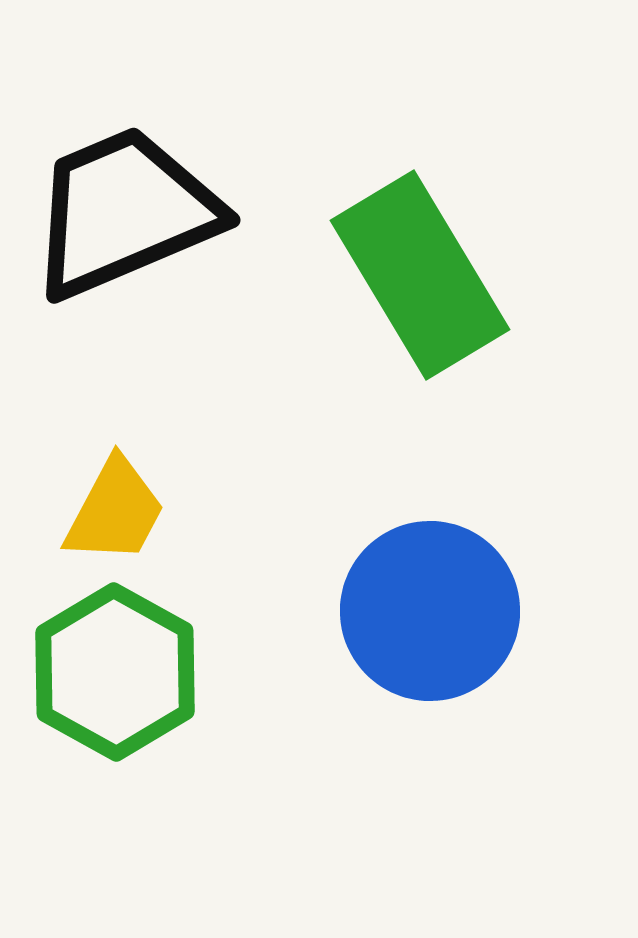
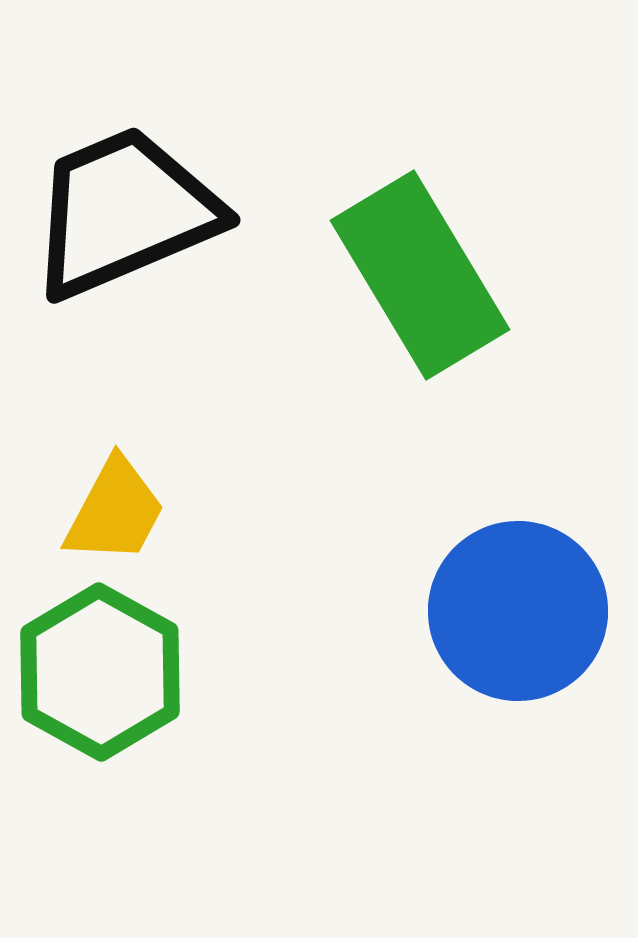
blue circle: moved 88 px right
green hexagon: moved 15 px left
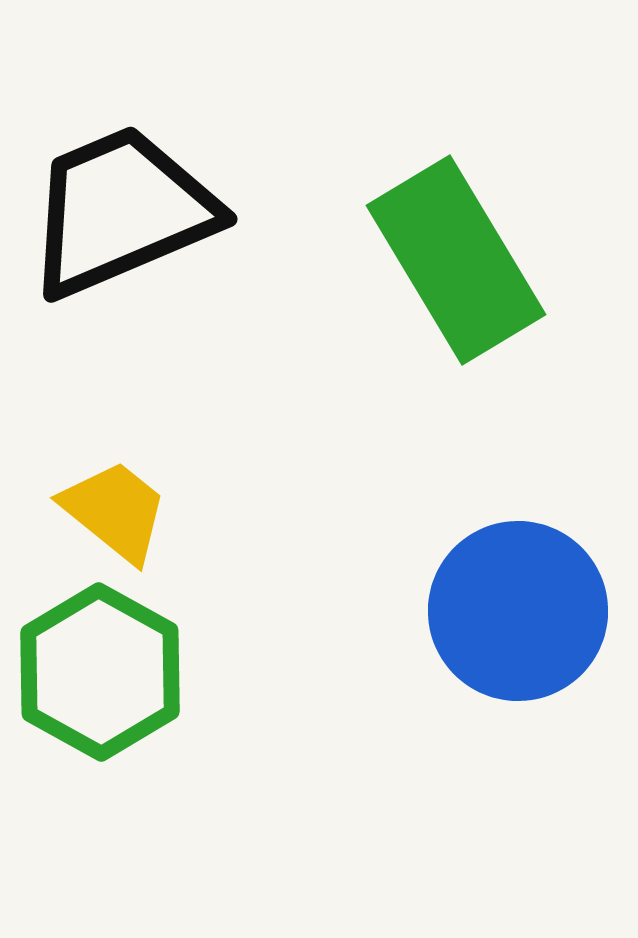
black trapezoid: moved 3 px left, 1 px up
green rectangle: moved 36 px right, 15 px up
yellow trapezoid: rotated 79 degrees counterclockwise
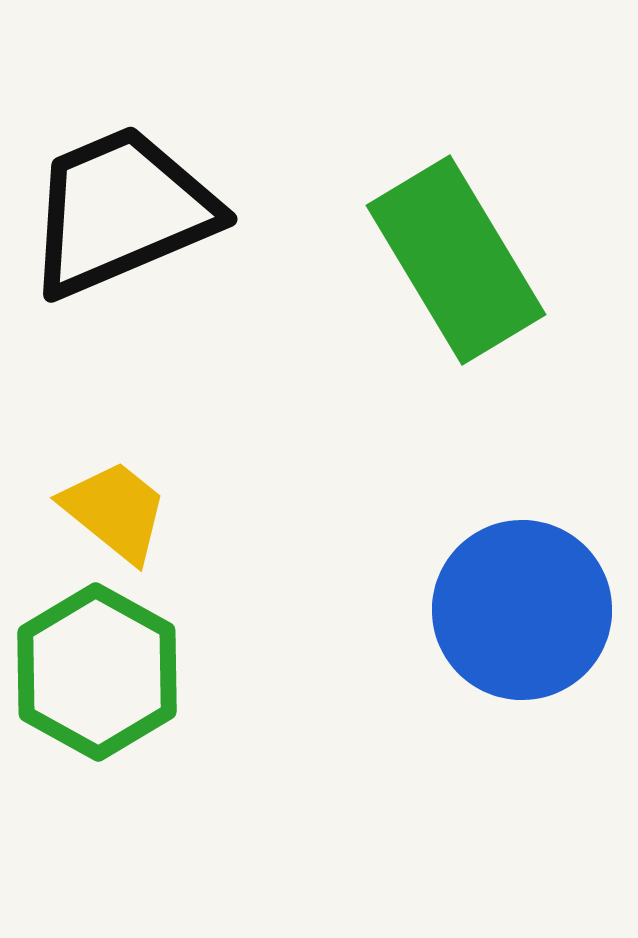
blue circle: moved 4 px right, 1 px up
green hexagon: moved 3 px left
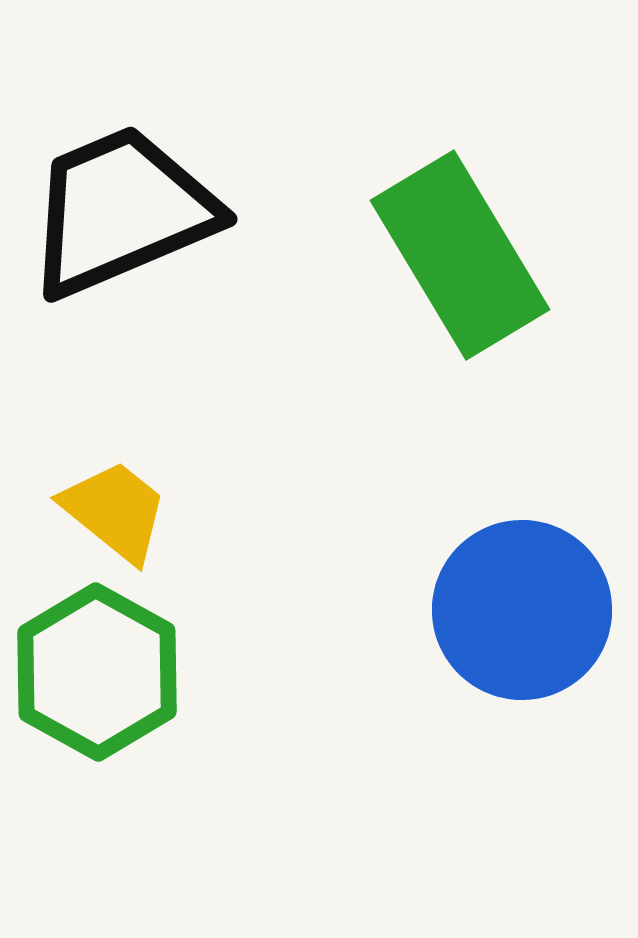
green rectangle: moved 4 px right, 5 px up
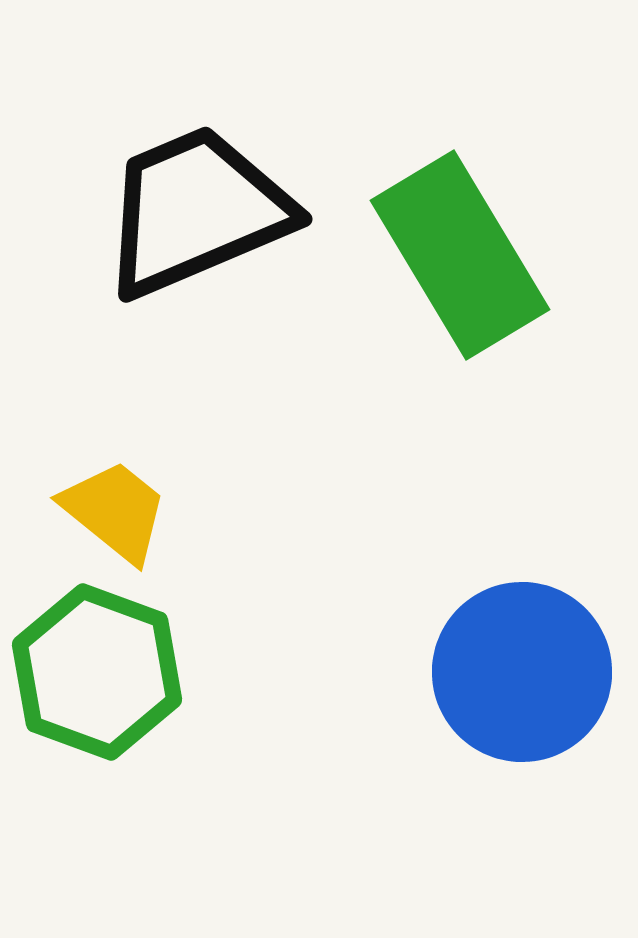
black trapezoid: moved 75 px right
blue circle: moved 62 px down
green hexagon: rotated 9 degrees counterclockwise
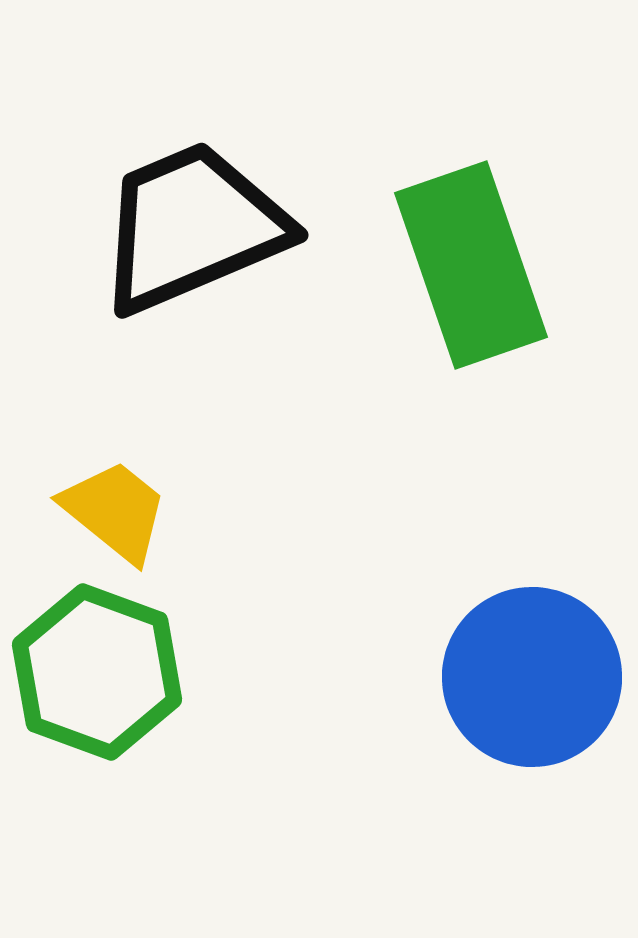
black trapezoid: moved 4 px left, 16 px down
green rectangle: moved 11 px right, 10 px down; rotated 12 degrees clockwise
blue circle: moved 10 px right, 5 px down
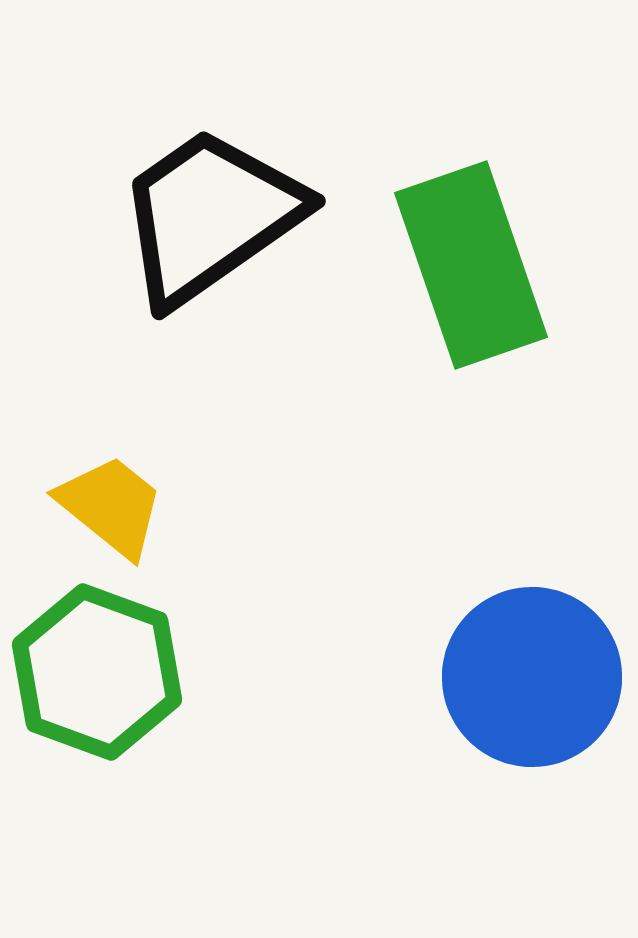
black trapezoid: moved 18 px right, 11 px up; rotated 12 degrees counterclockwise
yellow trapezoid: moved 4 px left, 5 px up
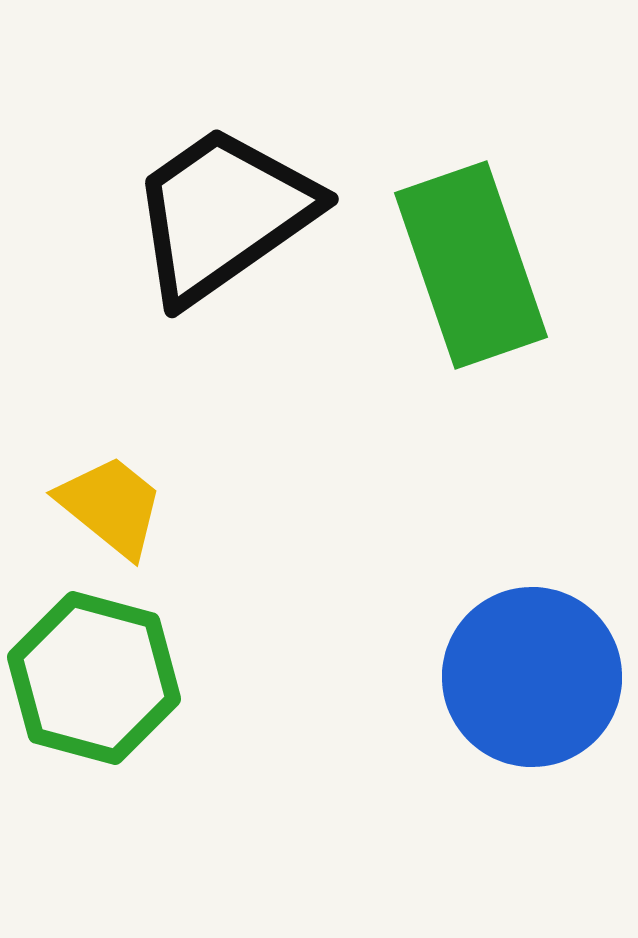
black trapezoid: moved 13 px right, 2 px up
green hexagon: moved 3 px left, 6 px down; rotated 5 degrees counterclockwise
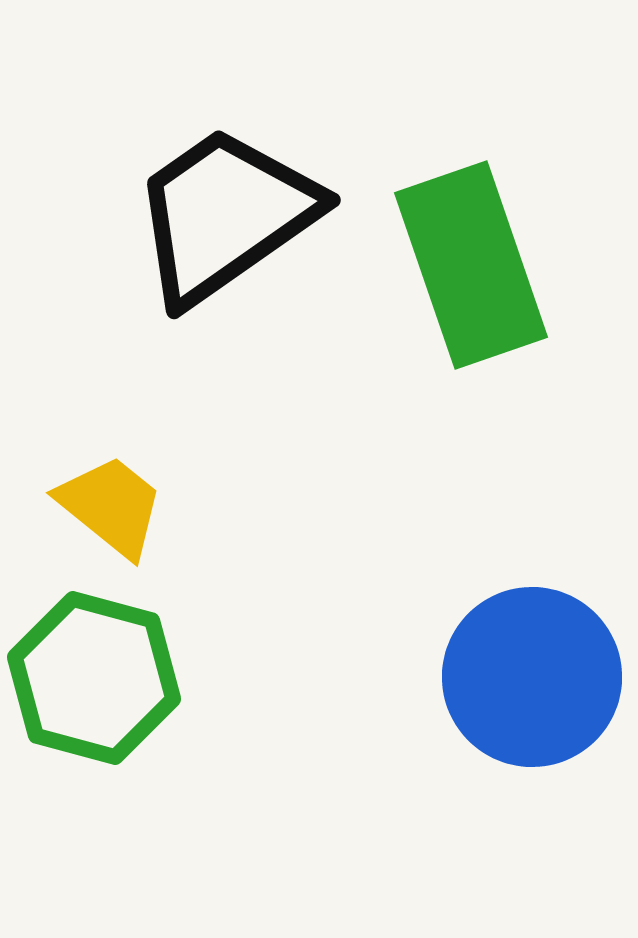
black trapezoid: moved 2 px right, 1 px down
